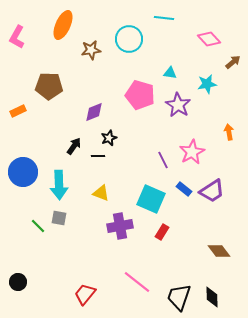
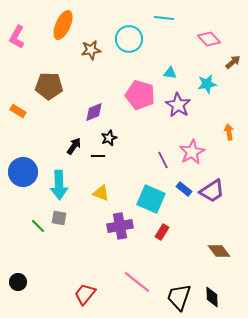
orange rectangle: rotated 56 degrees clockwise
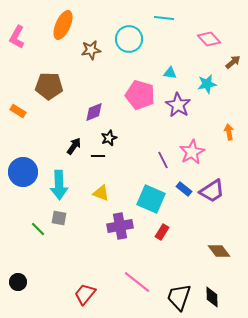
green line: moved 3 px down
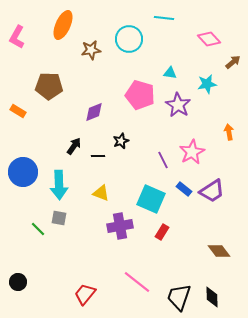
black star: moved 12 px right, 3 px down
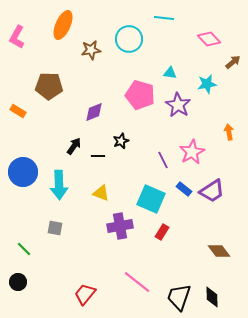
gray square: moved 4 px left, 10 px down
green line: moved 14 px left, 20 px down
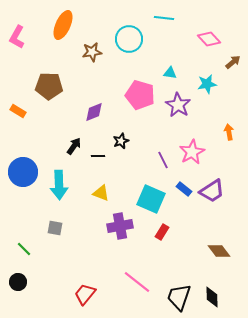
brown star: moved 1 px right, 2 px down
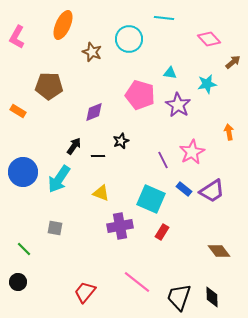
brown star: rotated 30 degrees clockwise
cyan arrow: moved 6 px up; rotated 36 degrees clockwise
red trapezoid: moved 2 px up
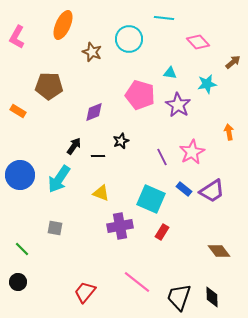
pink diamond: moved 11 px left, 3 px down
purple line: moved 1 px left, 3 px up
blue circle: moved 3 px left, 3 px down
green line: moved 2 px left
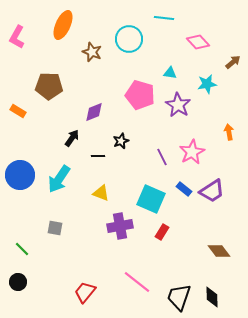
black arrow: moved 2 px left, 8 px up
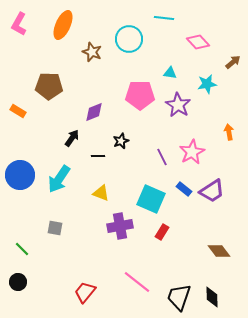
pink L-shape: moved 2 px right, 13 px up
pink pentagon: rotated 16 degrees counterclockwise
